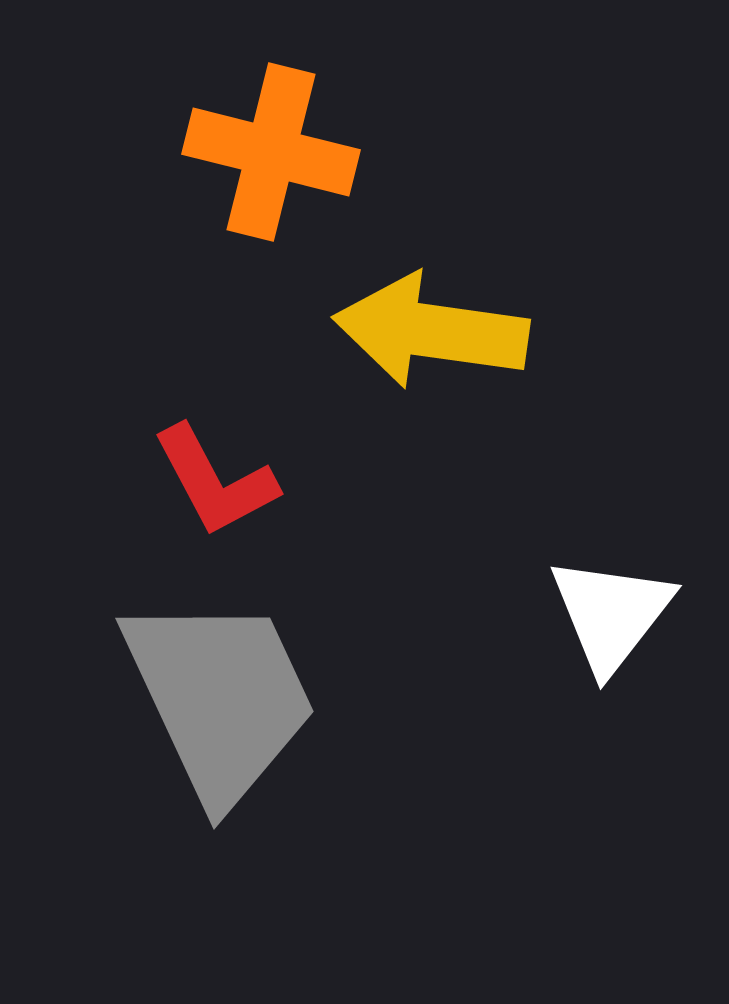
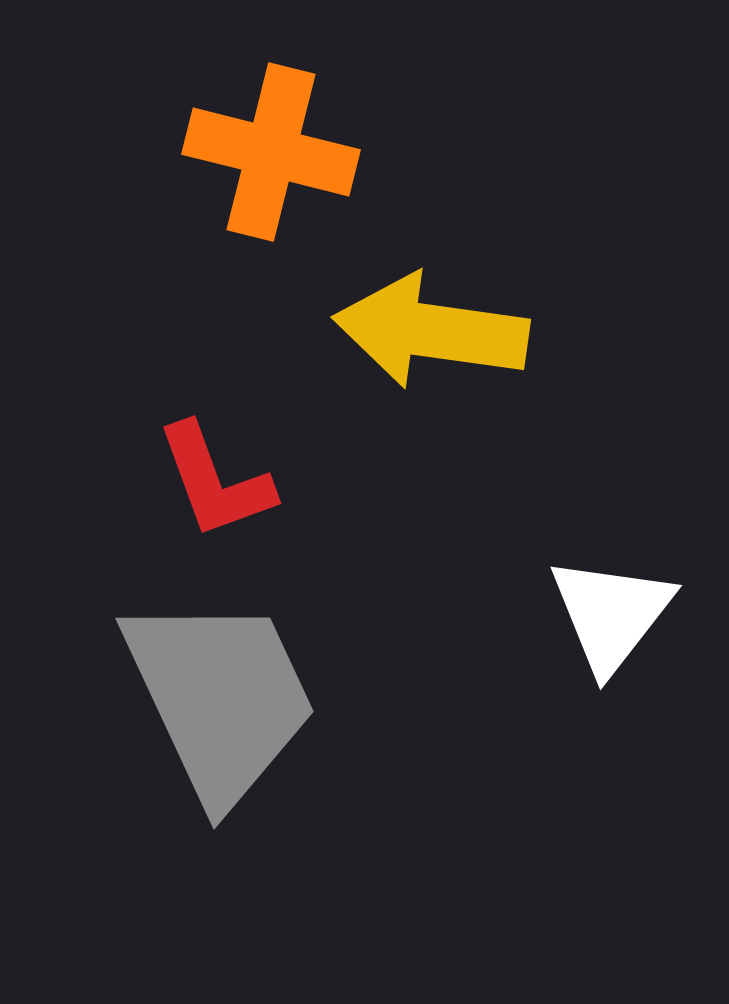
red L-shape: rotated 8 degrees clockwise
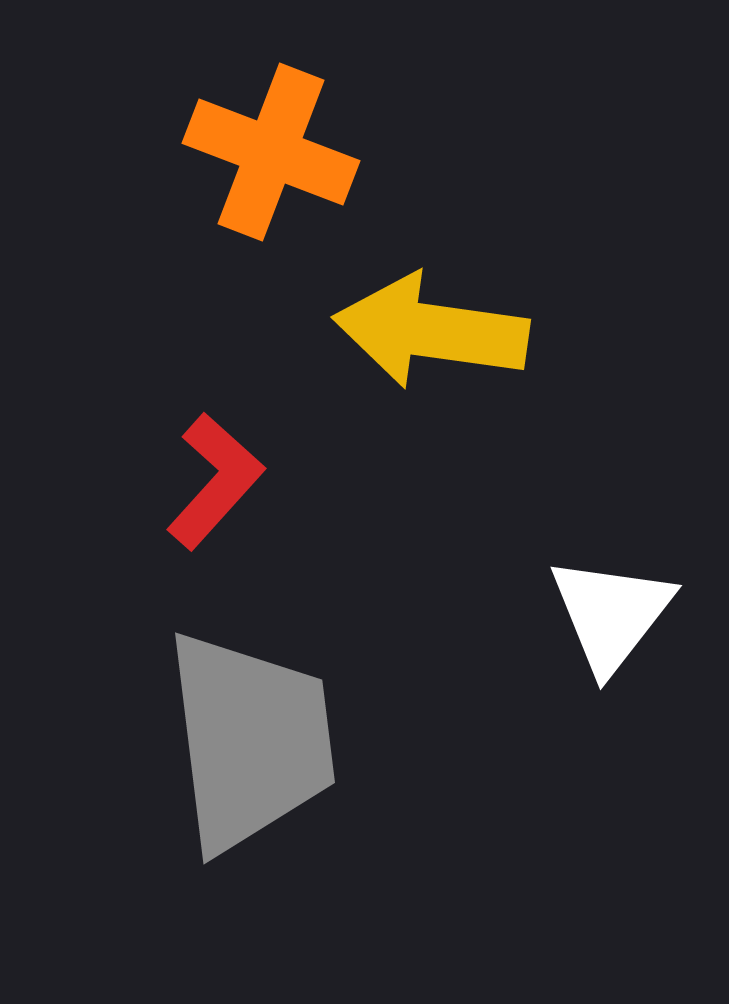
orange cross: rotated 7 degrees clockwise
red L-shape: rotated 118 degrees counterclockwise
gray trapezoid: moved 30 px right, 43 px down; rotated 18 degrees clockwise
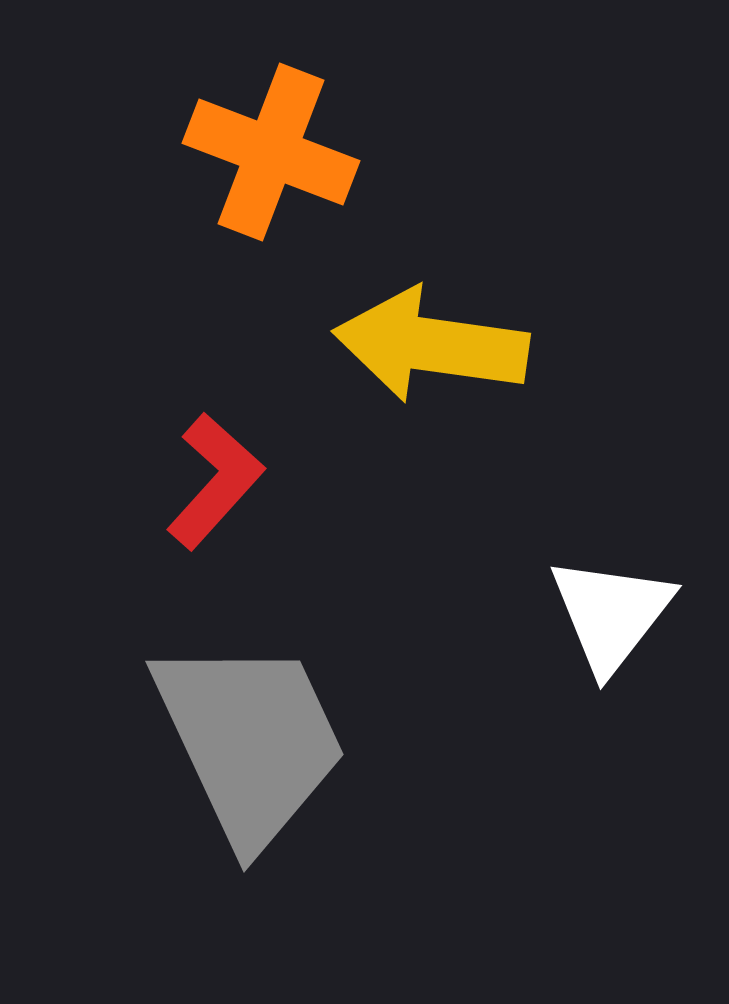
yellow arrow: moved 14 px down
gray trapezoid: rotated 18 degrees counterclockwise
